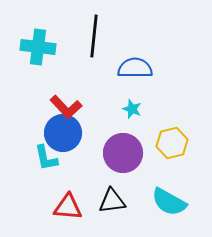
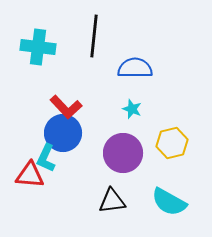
cyan L-shape: rotated 36 degrees clockwise
red triangle: moved 38 px left, 32 px up
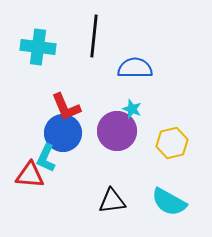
red L-shape: rotated 20 degrees clockwise
purple circle: moved 6 px left, 22 px up
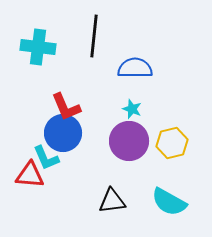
purple circle: moved 12 px right, 10 px down
cyan L-shape: rotated 48 degrees counterclockwise
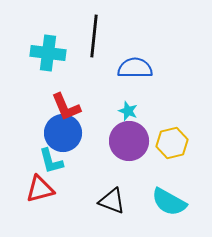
cyan cross: moved 10 px right, 6 px down
cyan star: moved 4 px left, 2 px down
cyan L-shape: moved 5 px right, 3 px down; rotated 8 degrees clockwise
red triangle: moved 10 px right, 14 px down; rotated 20 degrees counterclockwise
black triangle: rotated 28 degrees clockwise
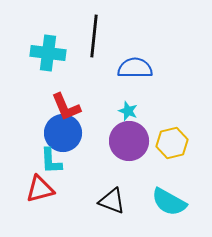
cyan L-shape: rotated 12 degrees clockwise
